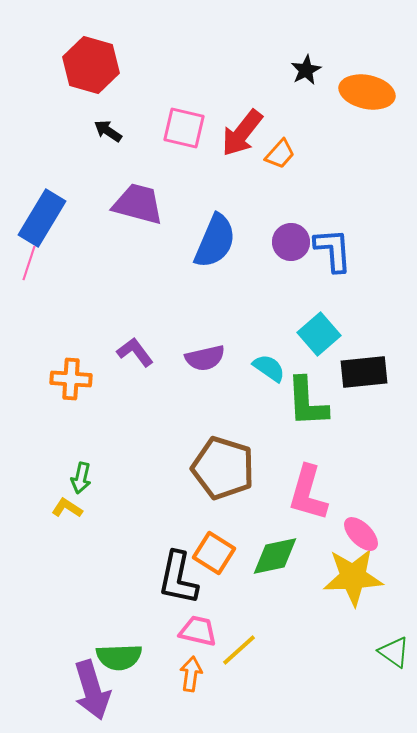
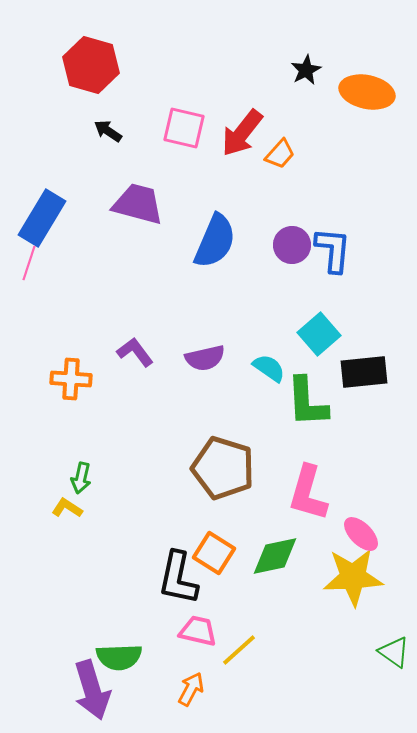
purple circle: moved 1 px right, 3 px down
blue L-shape: rotated 9 degrees clockwise
orange arrow: moved 15 px down; rotated 20 degrees clockwise
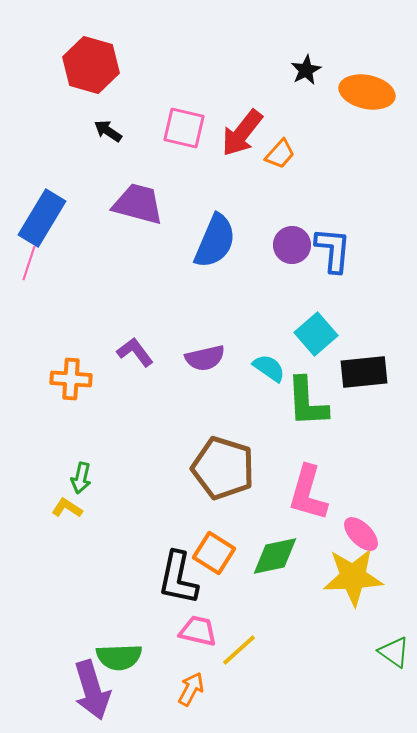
cyan square: moved 3 px left
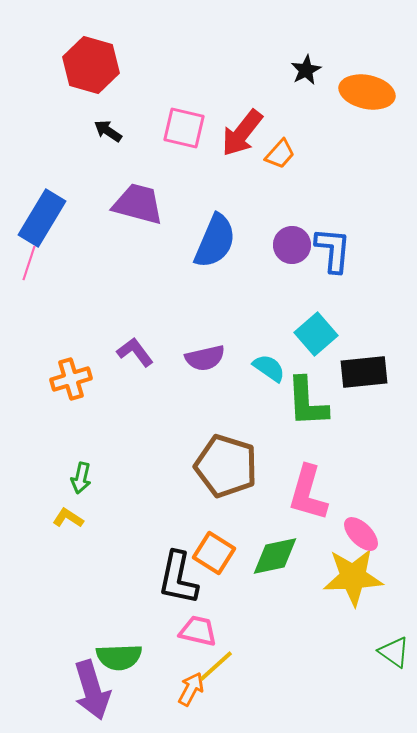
orange cross: rotated 21 degrees counterclockwise
brown pentagon: moved 3 px right, 2 px up
yellow L-shape: moved 1 px right, 10 px down
yellow line: moved 23 px left, 16 px down
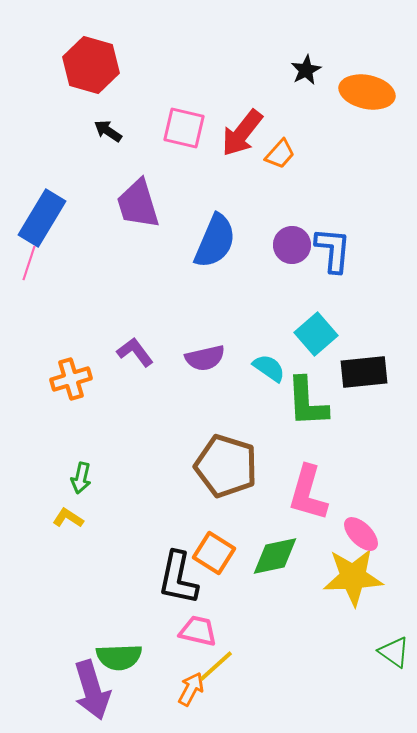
purple trapezoid: rotated 122 degrees counterclockwise
